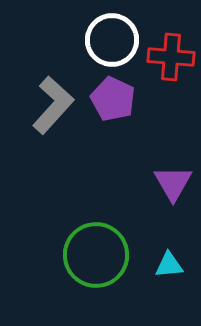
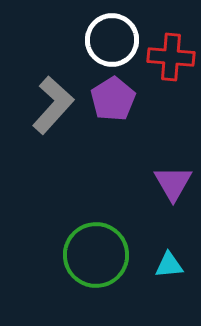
purple pentagon: rotated 15 degrees clockwise
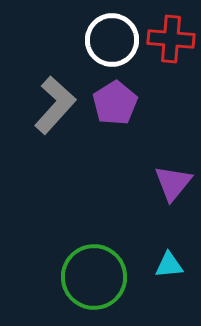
red cross: moved 18 px up
purple pentagon: moved 2 px right, 4 px down
gray L-shape: moved 2 px right
purple triangle: rotated 9 degrees clockwise
green circle: moved 2 px left, 22 px down
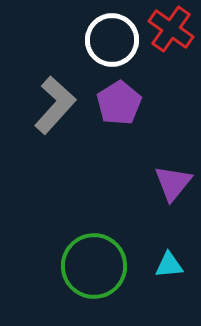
red cross: moved 10 px up; rotated 30 degrees clockwise
purple pentagon: moved 4 px right
green circle: moved 11 px up
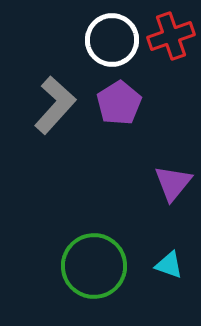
red cross: moved 7 px down; rotated 36 degrees clockwise
cyan triangle: rotated 24 degrees clockwise
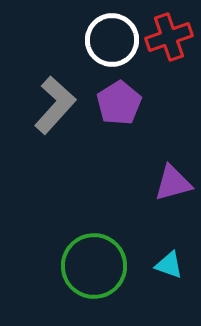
red cross: moved 2 px left, 1 px down
purple triangle: rotated 36 degrees clockwise
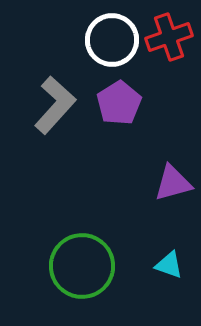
green circle: moved 12 px left
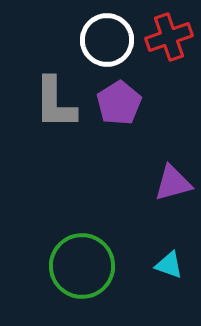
white circle: moved 5 px left
gray L-shape: moved 2 px up; rotated 138 degrees clockwise
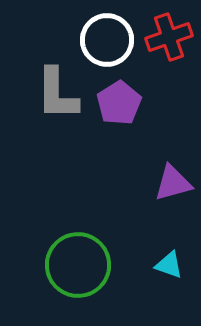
gray L-shape: moved 2 px right, 9 px up
green circle: moved 4 px left, 1 px up
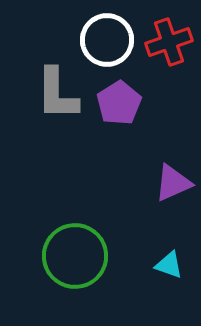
red cross: moved 5 px down
purple triangle: rotated 9 degrees counterclockwise
green circle: moved 3 px left, 9 px up
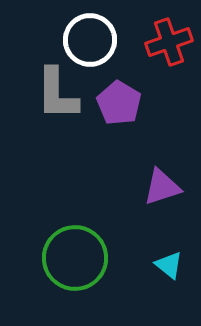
white circle: moved 17 px left
purple pentagon: rotated 9 degrees counterclockwise
purple triangle: moved 11 px left, 4 px down; rotated 6 degrees clockwise
green circle: moved 2 px down
cyan triangle: rotated 20 degrees clockwise
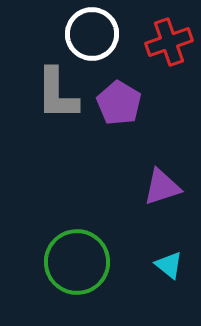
white circle: moved 2 px right, 6 px up
green circle: moved 2 px right, 4 px down
